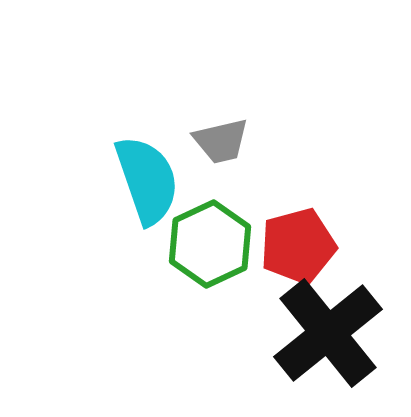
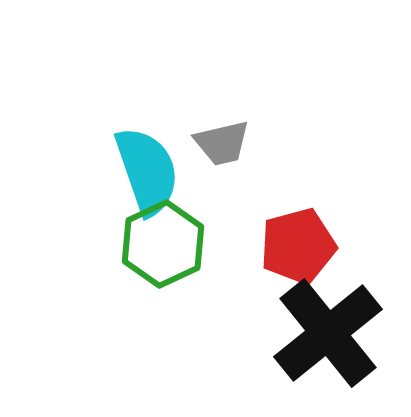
gray trapezoid: moved 1 px right, 2 px down
cyan semicircle: moved 9 px up
green hexagon: moved 47 px left
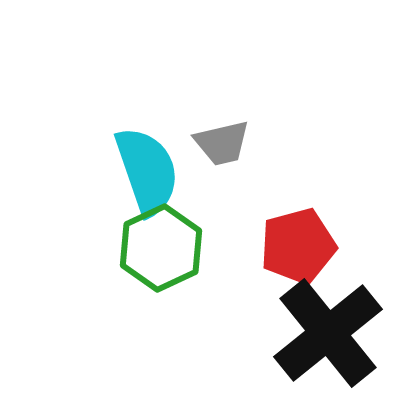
green hexagon: moved 2 px left, 4 px down
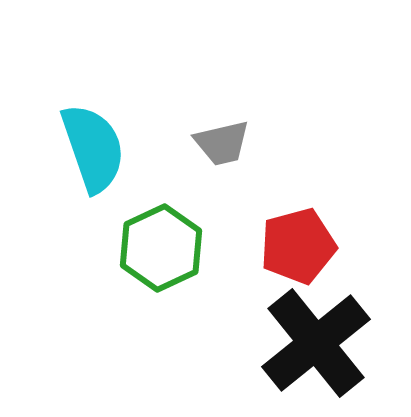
cyan semicircle: moved 54 px left, 23 px up
black cross: moved 12 px left, 10 px down
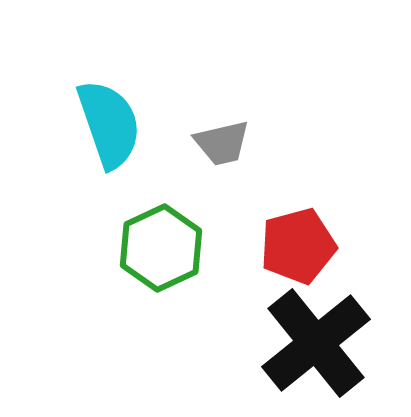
cyan semicircle: moved 16 px right, 24 px up
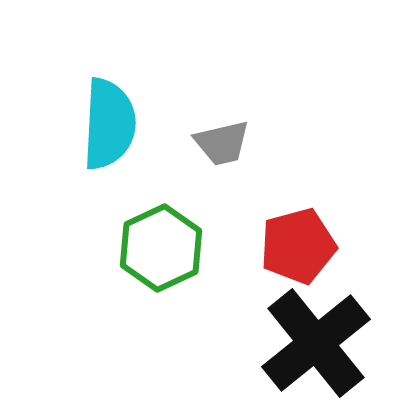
cyan semicircle: rotated 22 degrees clockwise
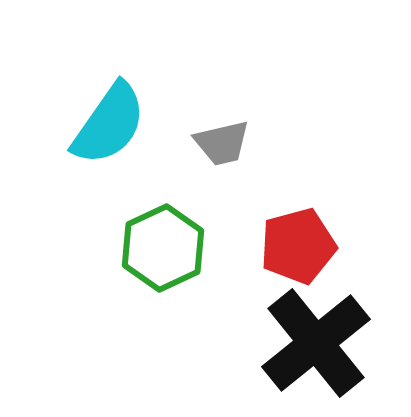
cyan semicircle: rotated 32 degrees clockwise
green hexagon: moved 2 px right
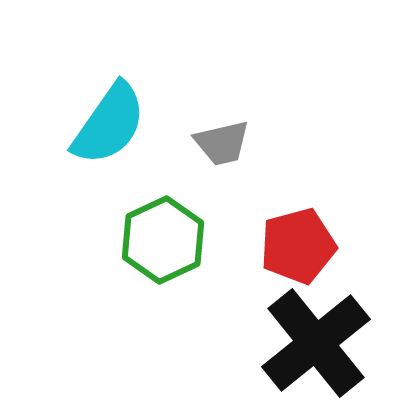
green hexagon: moved 8 px up
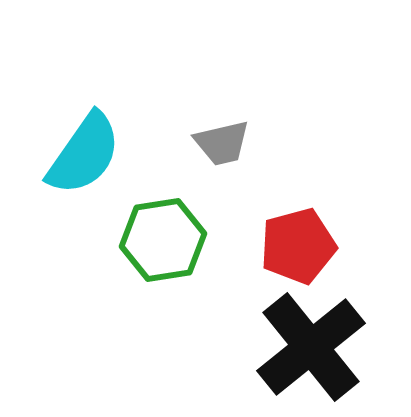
cyan semicircle: moved 25 px left, 30 px down
green hexagon: rotated 16 degrees clockwise
black cross: moved 5 px left, 4 px down
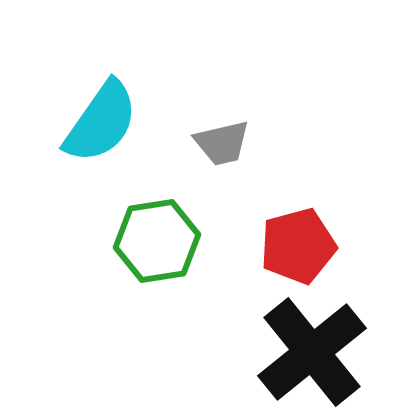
cyan semicircle: moved 17 px right, 32 px up
green hexagon: moved 6 px left, 1 px down
black cross: moved 1 px right, 5 px down
